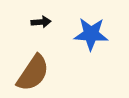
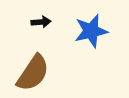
blue star: moved 3 px up; rotated 16 degrees counterclockwise
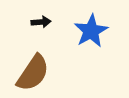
blue star: rotated 16 degrees counterclockwise
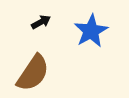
black arrow: rotated 24 degrees counterclockwise
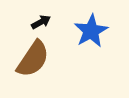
brown semicircle: moved 14 px up
